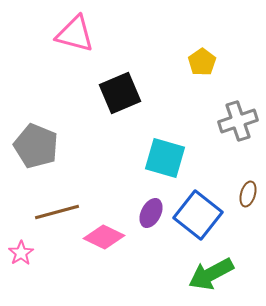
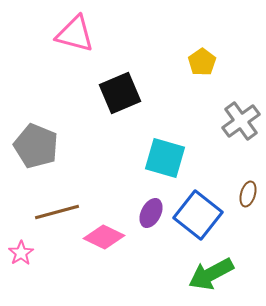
gray cross: moved 3 px right; rotated 18 degrees counterclockwise
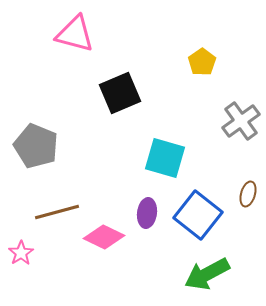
purple ellipse: moved 4 px left; rotated 20 degrees counterclockwise
green arrow: moved 4 px left
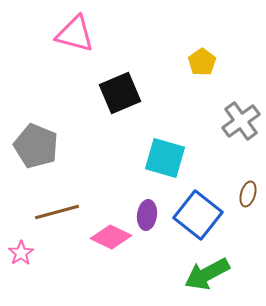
purple ellipse: moved 2 px down
pink diamond: moved 7 px right
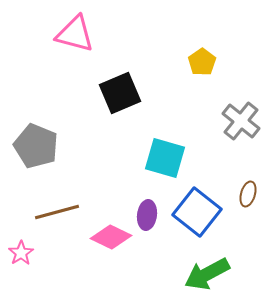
gray cross: rotated 15 degrees counterclockwise
blue square: moved 1 px left, 3 px up
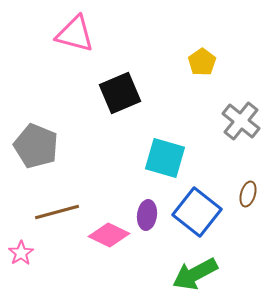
pink diamond: moved 2 px left, 2 px up
green arrow: moved 12 px left
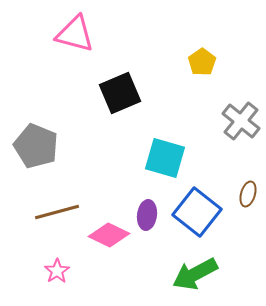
pink star: moved 36 px right, 18 px down
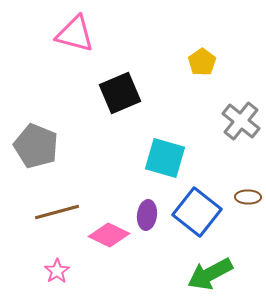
brown ellipse: moved 3 px down; rotated 75 degrees clockwise
green arrow: moved 15 px right
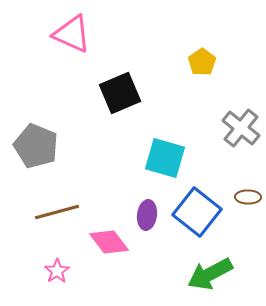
pink triangle: moved 3 px left; rotated 9 degrees clockwise
gray cross: moved 7 px down
pink diamond: moved 7 px down; rotated 27 degrees clockwise
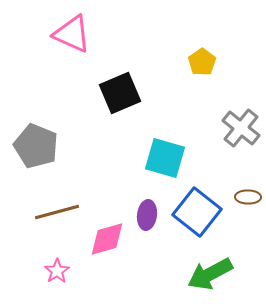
pink diamond: moved 2 px left, 3 px up; rotated 69 degrees counterclockwise
